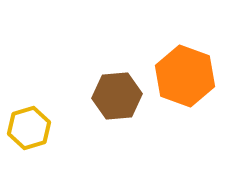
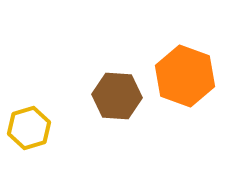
brown hexagon: rotated 9 degrees clockwise
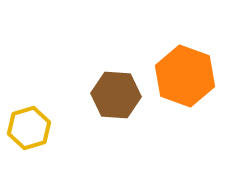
brown hexagon: moved 1 px left, 1 px up
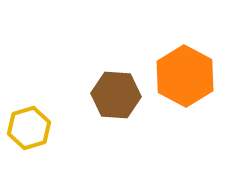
orange hexagon: rotated 8 degrees clockwise
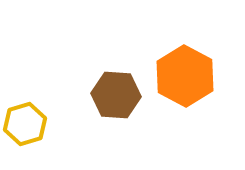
yellow hexagon: moved 4 px left, 4 px up
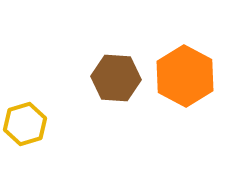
brown hexagon: moved 17 px up
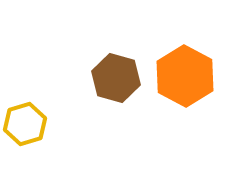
brown hexagon: rotated 12 degrees clockwise
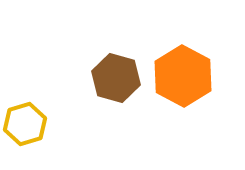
orange hexagon: moved 2 px left
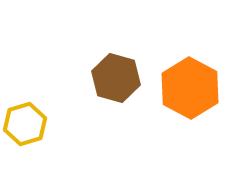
orange hexagon: moved 7 px right, 12 px down
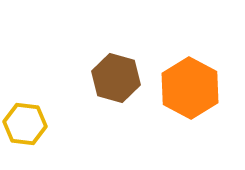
yellow hexagon: rotated 24 degrees clockwise
